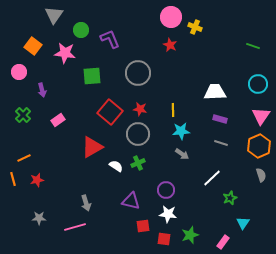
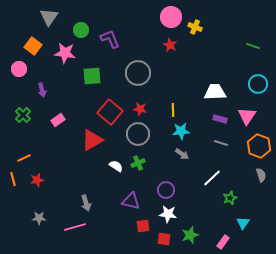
gray triangle at (54, 15): moved 5 px left, 2 px down
pink circle at (19, 72): moved 3 px up
pink triangle at (261, 116): moved 14 px left
orange hexagon at (259, 146): rotated 15 degrees counterclockwise
red triangle at (92, 147): moved 7 px up
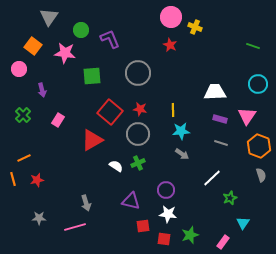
pink rectangle at (58, 120): rotated 24 degrees counterclockwise
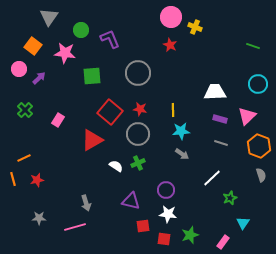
purple arrow at (42, 90): moved 3 px left, 12 px up; rotated 120 degrees counterclockwise
green cross at (23, 115): moved 2 px right, 5 px up
pink triangle at (247, 116): rotated 12 degrees clockwise
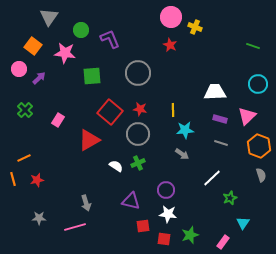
cyan star at (181, 131): moved 4 px right, 1 px up
red triangle at (92, 140): moved 3 px left
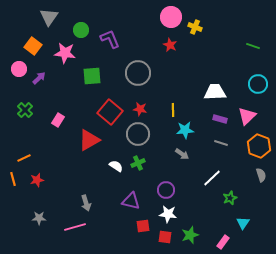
red square at (164, 239): moved 1 px right, 2 px up
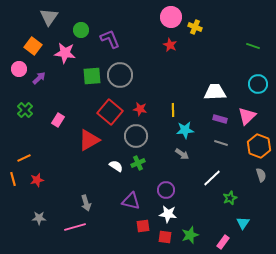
gray circle at (138, 73): moved 18 px left, 2 px down
gray circle at (138, 134): moved 2 px left, 2 px down
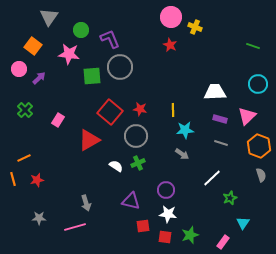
pink star at (65, 53): moved 4 px right, 1 px down
gray circle at (120, 75): moved 8 px up
